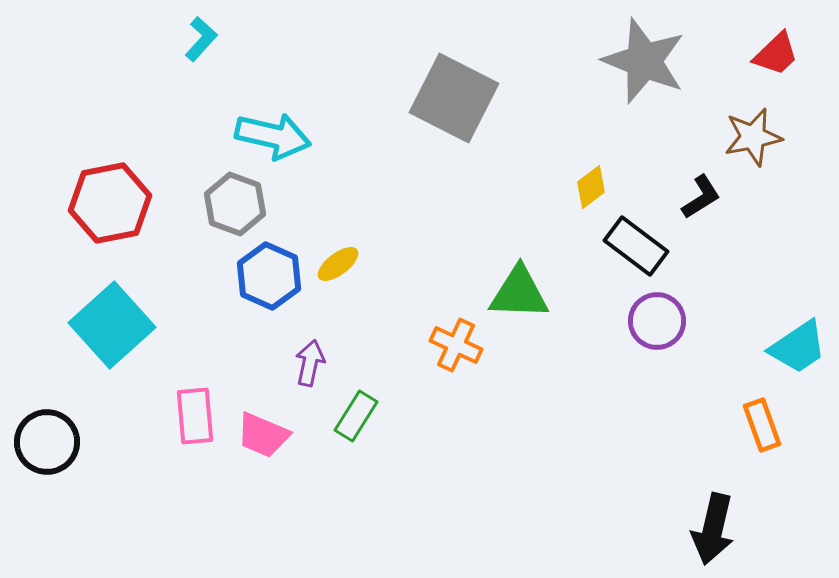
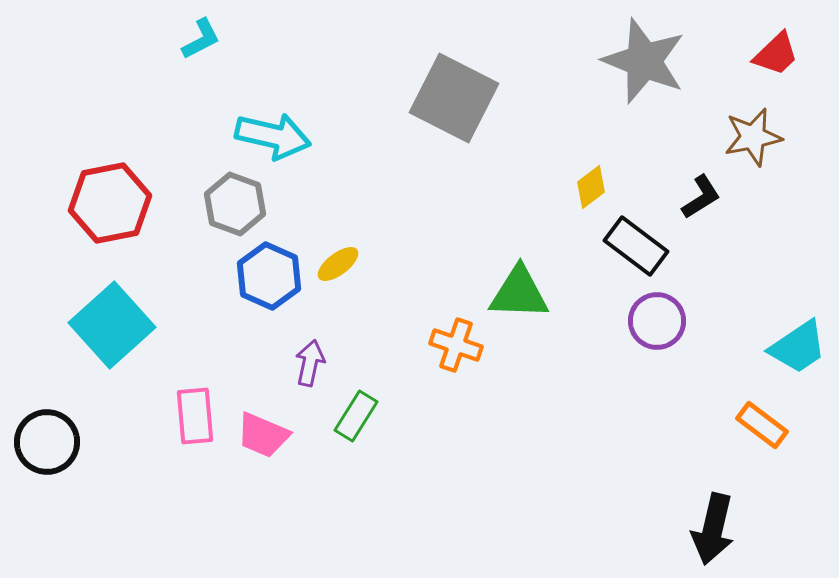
cyan L-shape: rotated 21 degrees clockwise
orange cross: rotated 6 degrees counterclockwise
orange rectangle: rotated 33 degrees counterclockwise
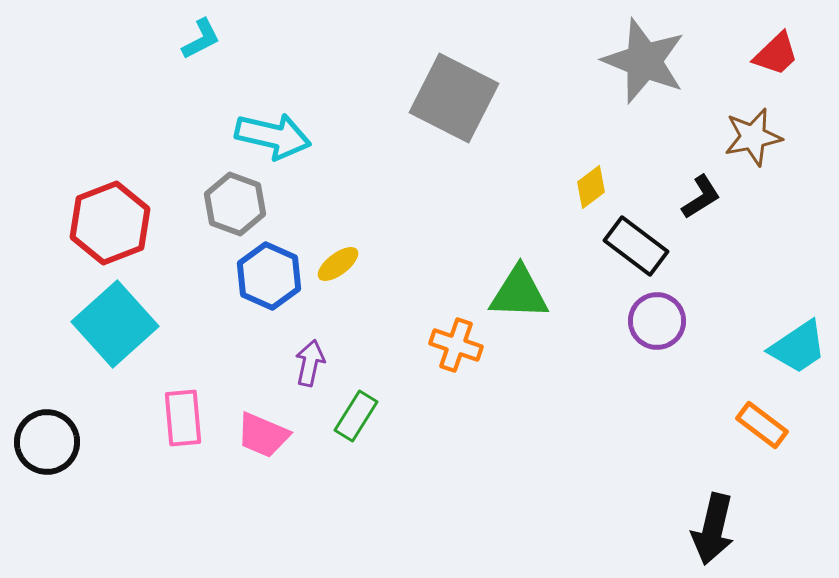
red hexagon: moved 20 px down; rotated 10 degrees counterclockwise
cyan square: moved 3 px right, 1 px up
pink rectangle: moved 12 px left, 2 px down
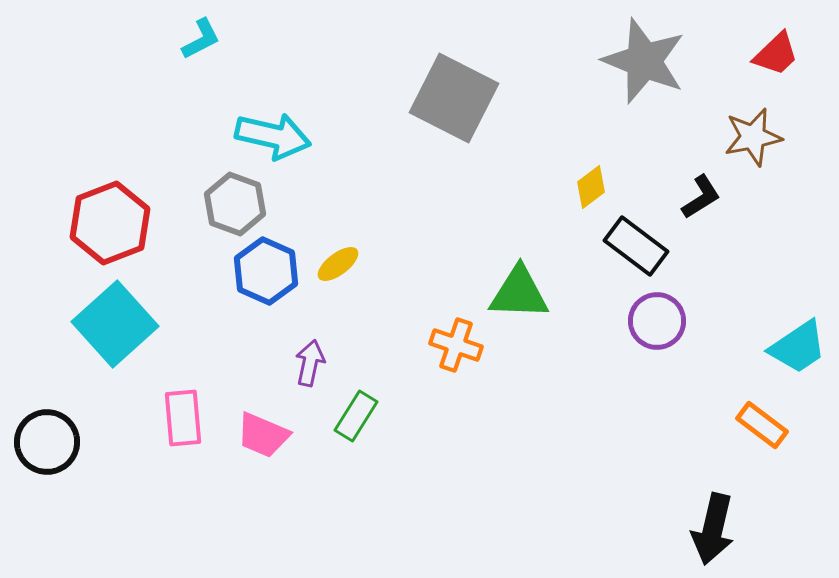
blue hexagon: moved 3 px left, 5 px up
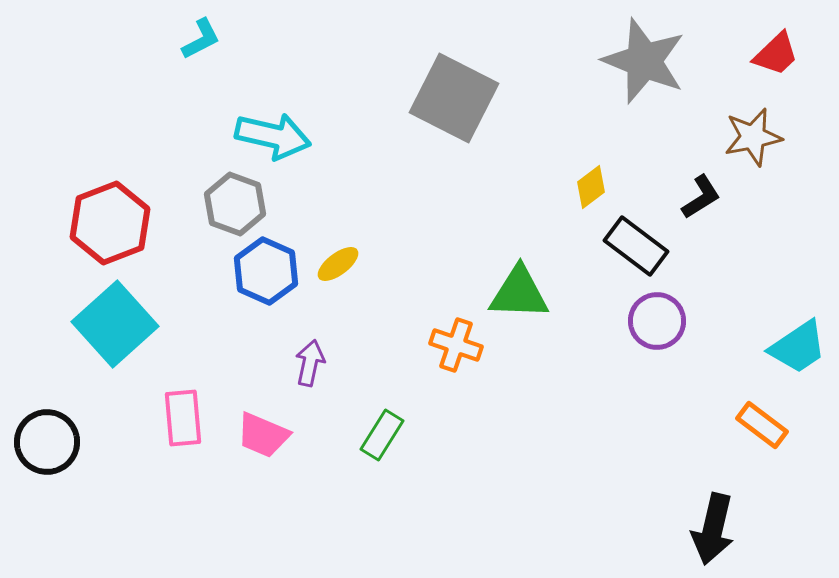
green rectangle: moved 26 px right, 19 px down
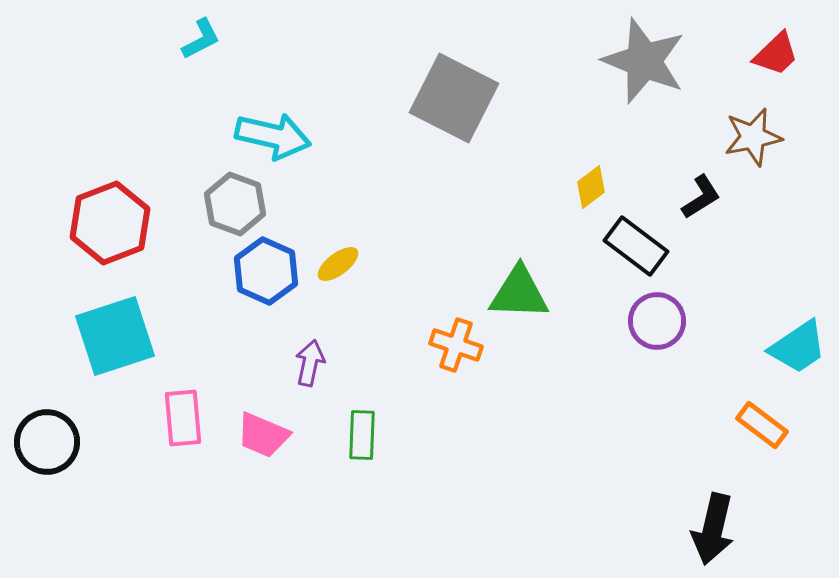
cyan square: moved 12 px down; rotated 24 degrees clockwise
green rectangle: moved 20 px left; rotated 30 degrees counterclockwise
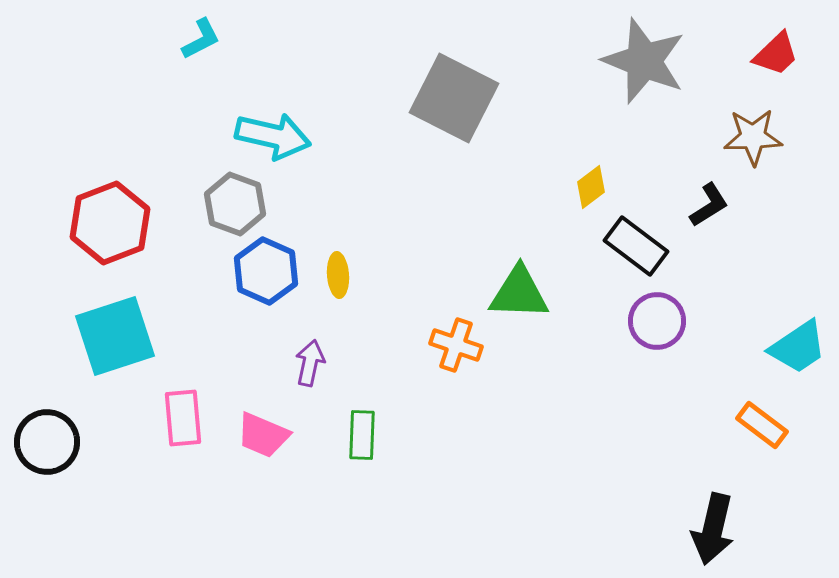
brown star: rotated 10 degrees clockwise
black L-shape: moved 8 px right, 8 px down
yellow ellipse: moved 11 px down; rotated 57 degrees counterclockwise
